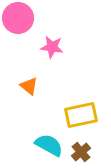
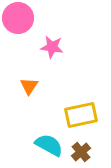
orange triangle: rotated 24 degrees clockwise
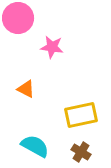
orange triangle: moved 3 px left, 3 px down; rotated 36 degrees counterclockwise
cyan semicircle: moved 14 px left, 1 px down
brown cross: rotated 18 degrees counterclockwise
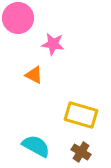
pink star: moved 1 px right, 3 px up
orange triangle: moved 8 px right, 14 px up
yellow rectangle: rotated 28 degrees clockwise
cyan semicircle: moved 1 px right
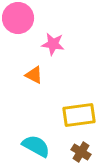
yellow rectangle: moved 2 px left; rotated 24 degrees counterclockwise
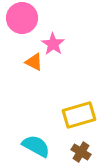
pink circle: moved 4 px right
pink star: rotated 25 degrees clockwise
orange triangle: moved 13 px up
yellow rectangle: rotated 8 degrees counterclockwise
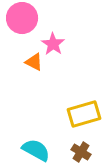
yellow rectangle: moved 5 px right, 1 px up
cyan semicircle: moved 4 px down
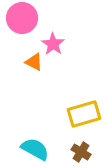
cyan semicircle: moved 1 px left, 1 px up
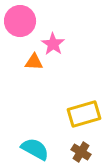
pink circle: moved 2 px left, 3 px down
orange triangle: rotated 24 degrees counterclockwise
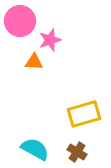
pink star: moved 3 px left, 4 px up; rotated 20 degrees clockwise
brown cross: moved 4 px left
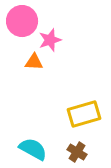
pink circle: moved 2 px right
cyan semicircle: moved 2 px left
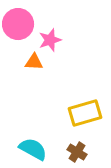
pink circle: moved 4 px left, 3 px down
yellow rectangle: moved 1 px right, 1 px up
